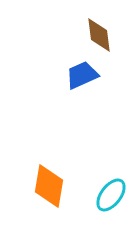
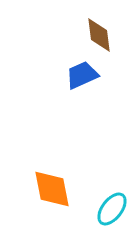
orange diamond: moved 3 px right, 3 px down; rotated 21 degrees counterclockwise
cyan ellipse: moved 1 px right, 14 px down
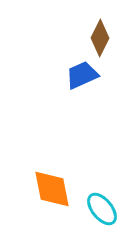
brown diamond: moved 1 px right, 3 px down; rotated 33 degrees clockwise
cyan ellipse: moved 10 px left; rotated 76 degrees counterclockwise
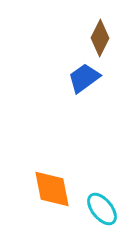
blue trapezoid: moved 2 px right, 3 px down; rotated 12 degrees counterclockwise
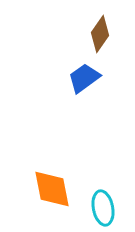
brown diamond: moved 4 px up; rotated 9 degrees clockwise
cyan ellipse: moved 1 px right, 1 px up; rotated 28 degrees clockwise
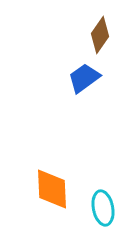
brown diamond: moved 1 px down
orange diamond: rotated 9 degrees clockwise
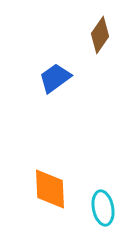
blue trapezoid: moved 29 px left
orange diamond: moved 2 px left
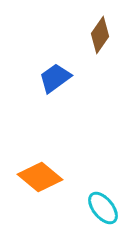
orange diamond: moved 10 px left, 12 px up; rotated 48 degrees counterclockwise
cyan ellipse: rotated 28 degrees counterclockwise
